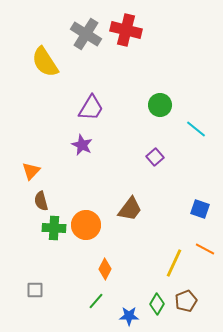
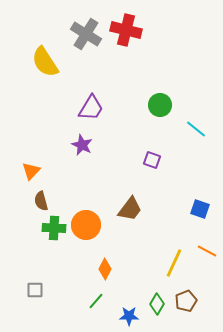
purple square: moved 3 px left, 3 px down; rotated 30 degrees counterclockwise
orange line: moved 2 px right, 2 px down
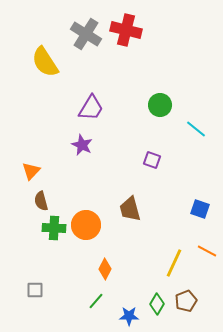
brown trapezoid: rotated 128 degrees clockwise
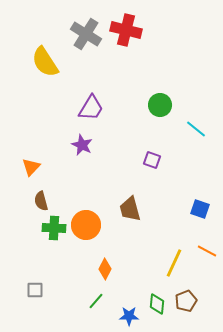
orange triangle: moved 4 px up
green diamond: rotated 25 degrees counterclockwise
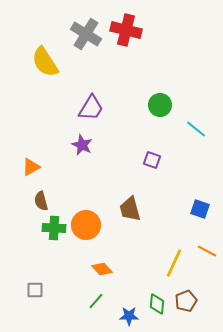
orange triangle: rotated 18 degrees clockwise
orange diamond: moved 3 px left; rotated 70 degrees counterclockwise
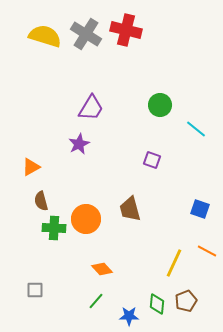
yellow semicircle: moved 26 px up; rotated 140 degrees clockwise
purple star: moved 3 px left, 1 px up; rotated 20 degrees clockwise
orange circle: moved 6 px up
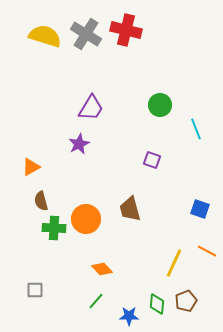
cyan line: rotated 30 degrees clockwise
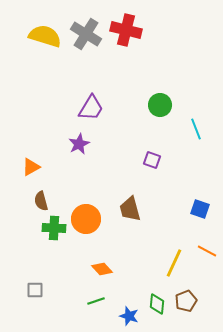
green line: rotated 30 degrees clockwise
blue star: rotated 18 degrees clockwise
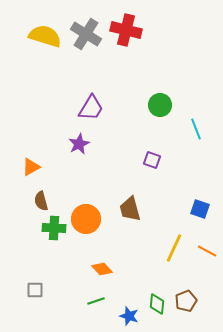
yellow line: moved 15 px up
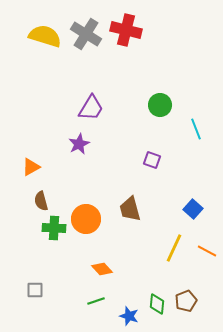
blue square: moved 7 px left; rotated 24 degrees clockwise
